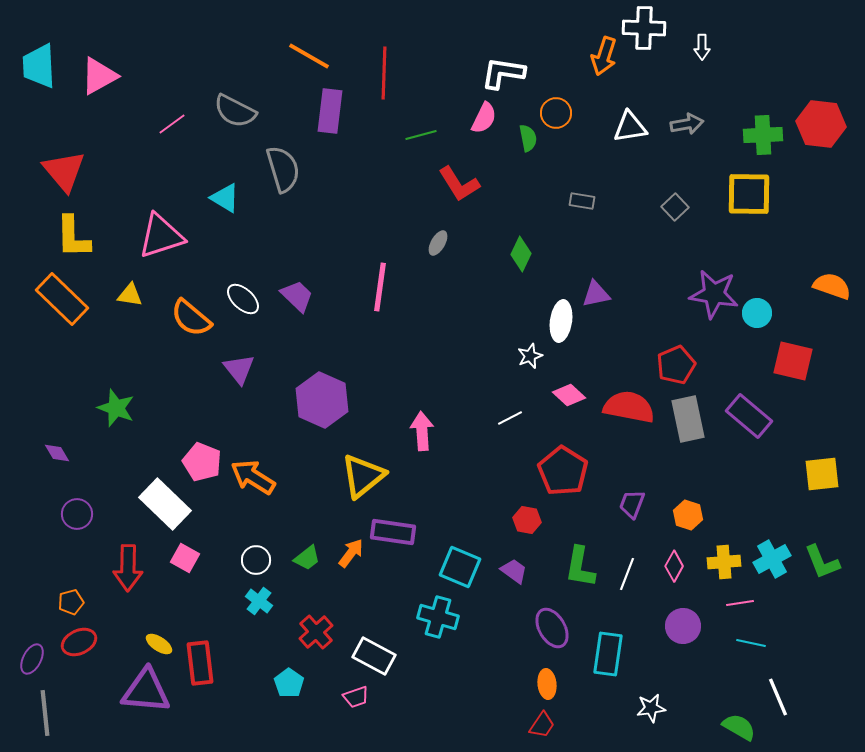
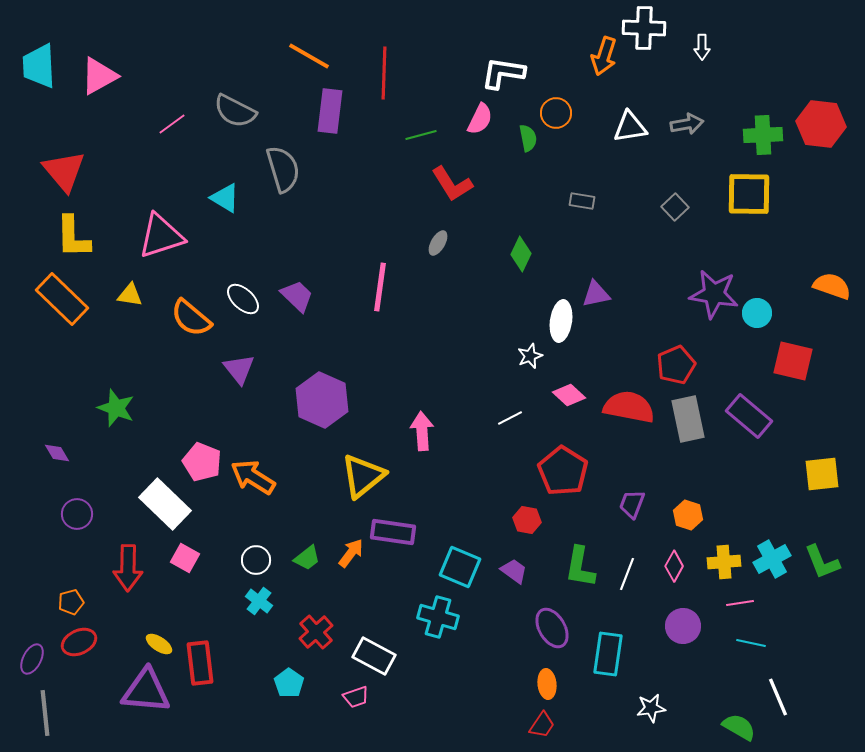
pink semicircle at (484, 118): moved 4 px left, 1 px down
red L-shape at (459, 184): moved 7 px left
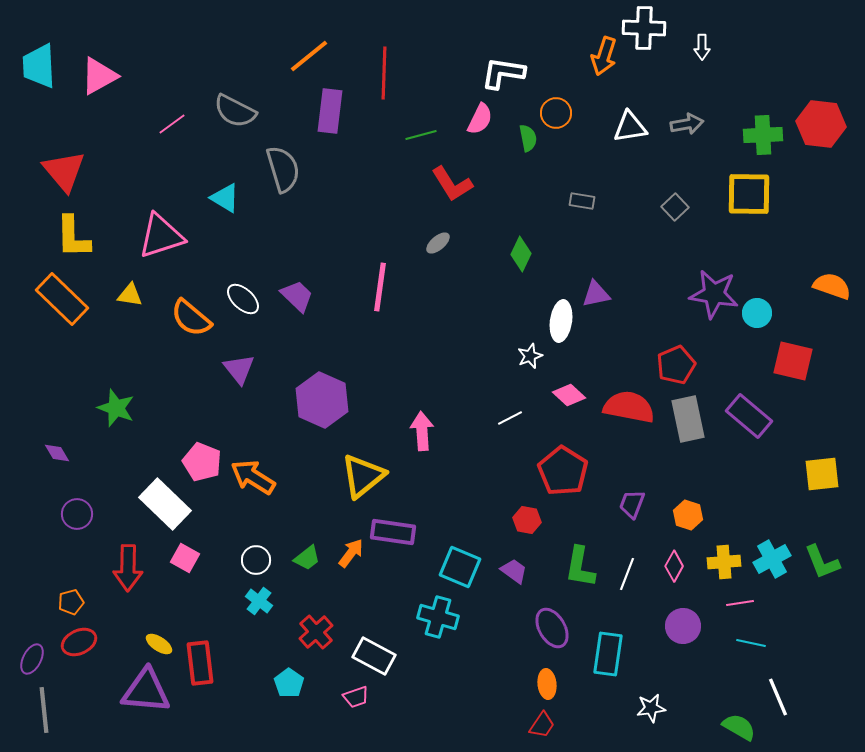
orange line at (309, 56): rotated 69 degrees counterclockwise
gray ellipse at (438, 243): rotated 20 degrees clockwise
gray line at (45, 713): moved 1 px left, 3 px up
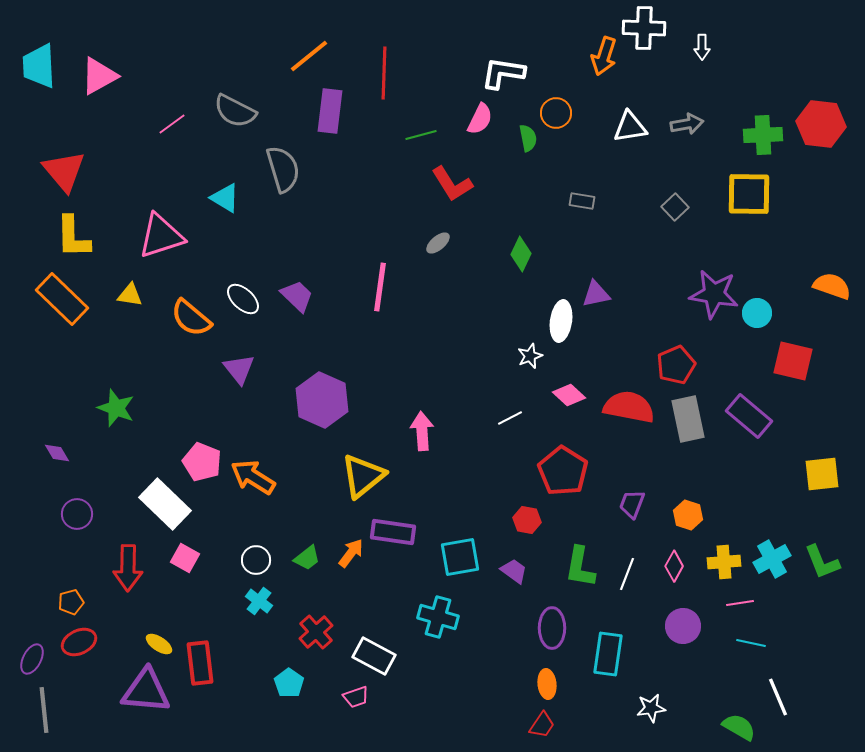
cyan square at (460, 567): moved 10 px up; rotated 33 degrees counterclockwise
purple ellipse at (552, 628): rotated 30 degrees clockwise
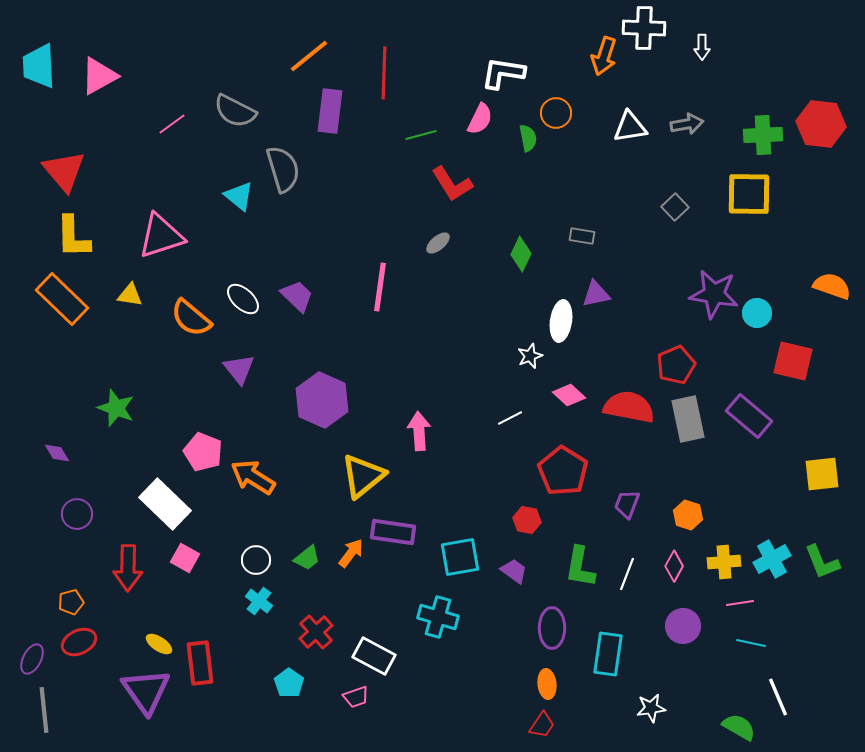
cyan triangle at (225, 198): moved 14 px right, 2 px up; rotated 8 degrees clockwise
gray rectangle at (582, 201): moved 35 px down
pink arrow at (422, 431): moved 3 px left
pink pentagon at (202, 462): moved 1 px right, 10 px up
purple trapezoid at (632, 504): moved 5 px left
purple triangle at (146, 691): rotated 50 degrees clockwise
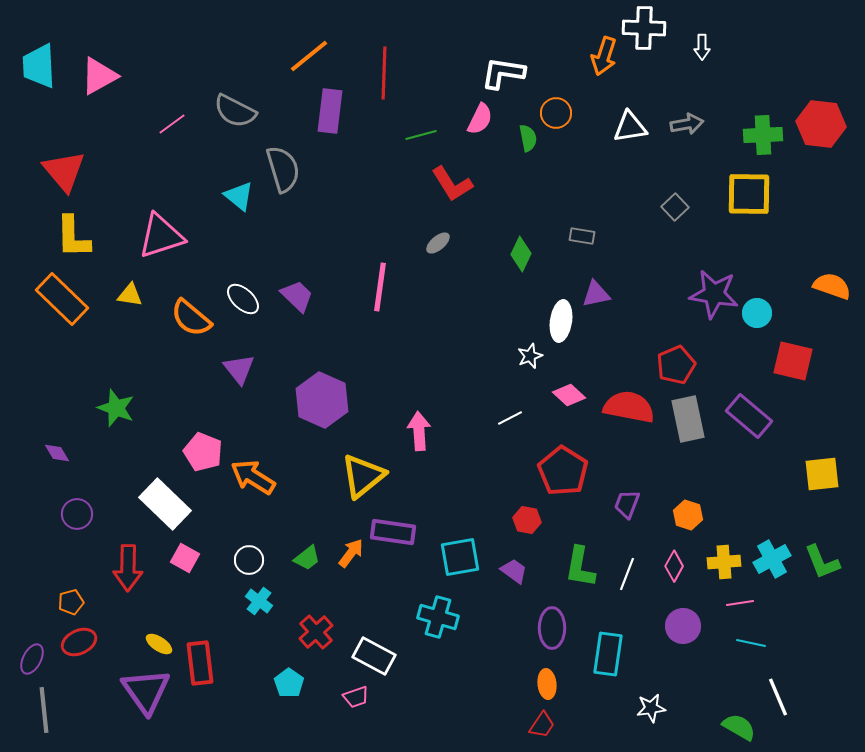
white circle at (256, 560): moved 7 px left
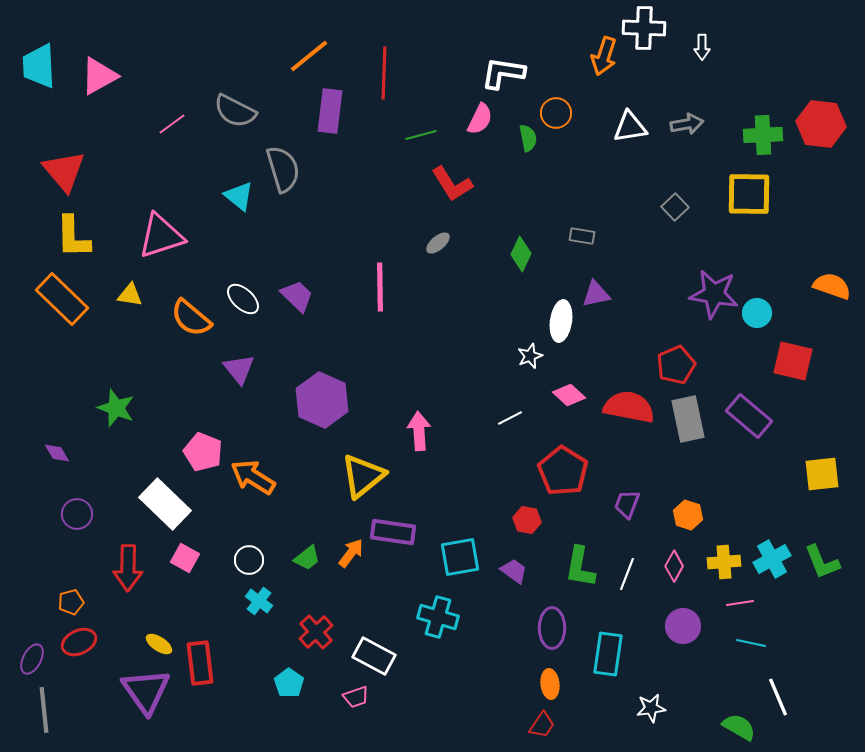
pink line at (380, 287): rotated 9 degrees counterclockwise
orange ellipse at (547, 684): moved 3 px right
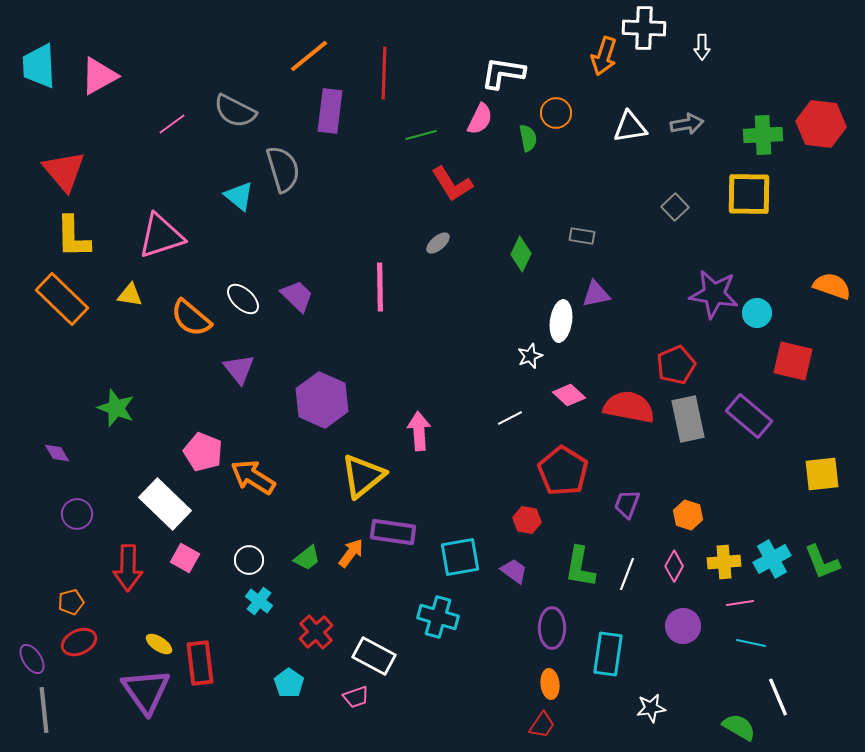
purple ellipse at (32, 659): rotated 60 degrees counterclockwise
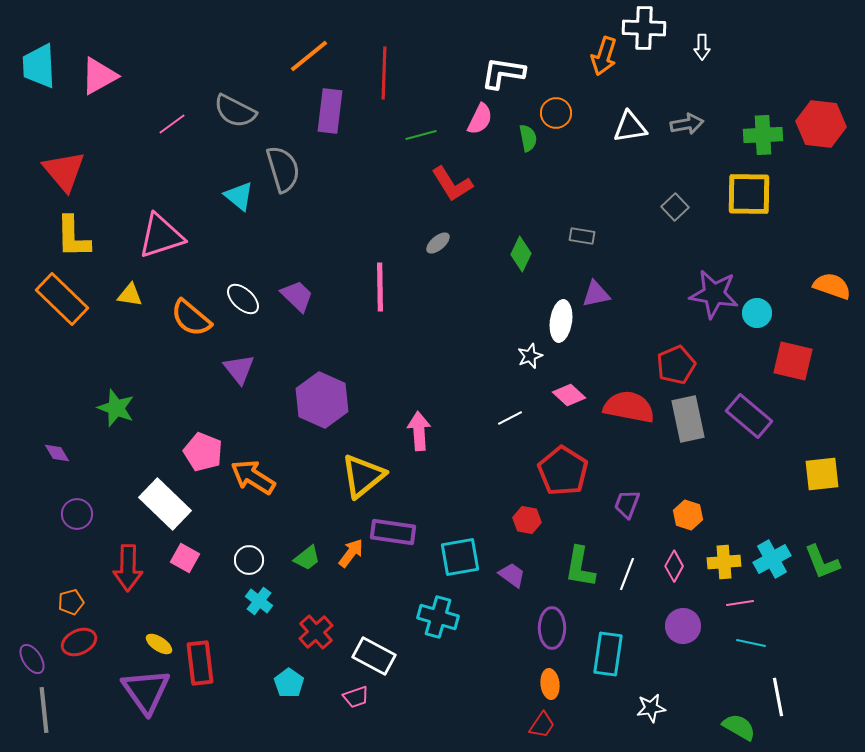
purple trapezoid at (514, 571): moved 2 px left, 4 px down
white line at (778, 697): rotated 12 degrees clockwise
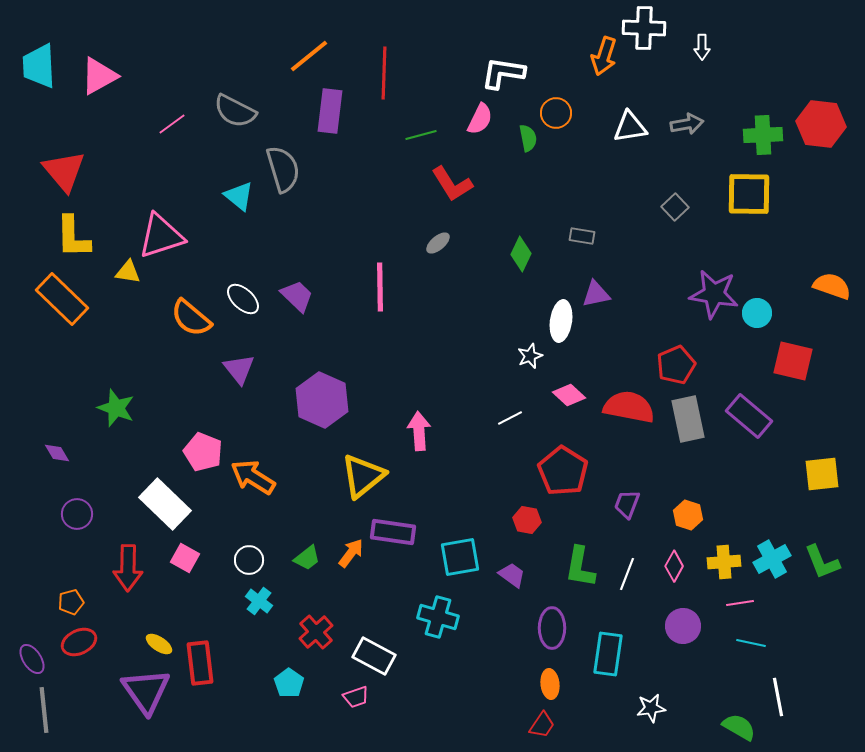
yellow triangle at (130, 295): moved 2 px left, 23 px up
